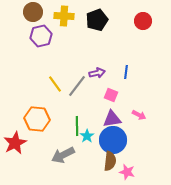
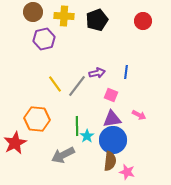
purple hexagon: moved 3 px right, 3 px down
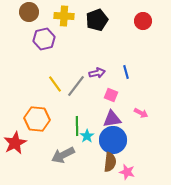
brown circle: moved 4 px left
blue line: rotated 24 degrees counterclockwise
gray line: moved 1 px left
pink arrow: moved 2 px right, 2 px up
brown semicircle: moved 1 px down
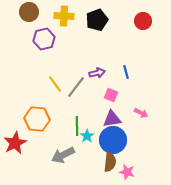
gray line: moved 1 px down
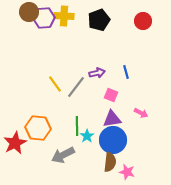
black pentagon: moved 2 px right
purple hexagon: moved 21 px up; rotated 10 degrees clockwise
orange hexagon: moved 1 px right, 9 px down
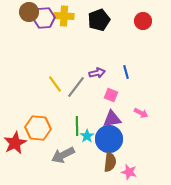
blue circle: moved 4 px left, 1 px up
pink star: moved 2 px right
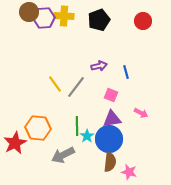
purple arrow: moved 2 px right, 7 px up
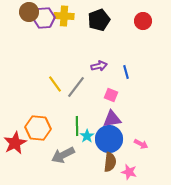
pink arrow: moved 31 px down
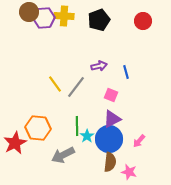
purple triangle: rotated 18 degrees counterclockwise
pink arrow: moved 2 px left, 3 px up; rotated 104 degrees clockwise
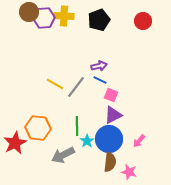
blue line: moved 26 px left, 8 px down; rotated 48 degrees counterclockwise
yellow line: rotated 24 degrees counterclockwise
purple triangle: moved 1 px right, 4 px up
cyan star: moved 5 px down
